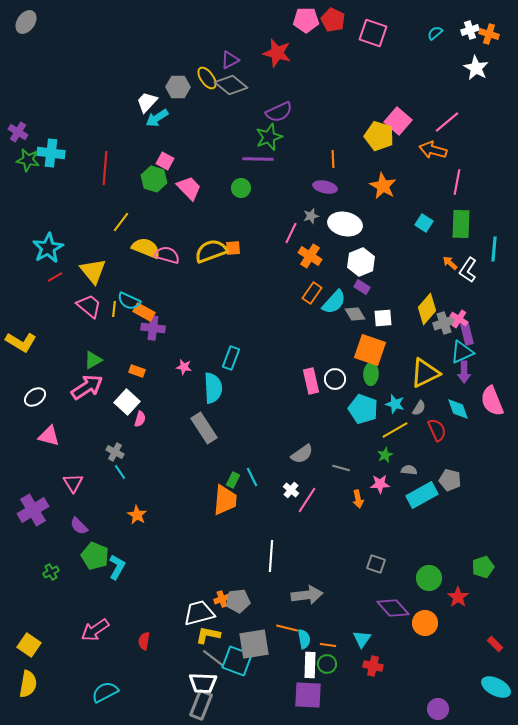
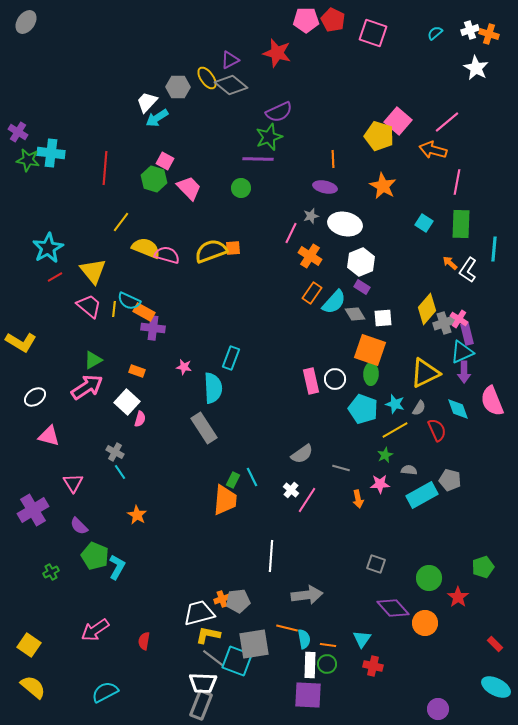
yellow semicircle at (28, 684): moved 5 px right, 3 px down; rotated 60 degrees counterclockwise
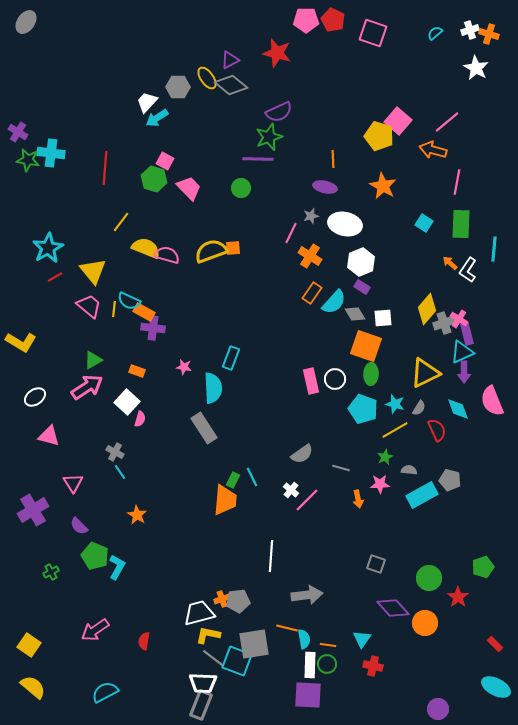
orange square at (370, 350): moved 4 px left, 4 px up
green star at (385, 455): moved 2 px down
pink line at (307, 500): rotated 12 degrees clockwise
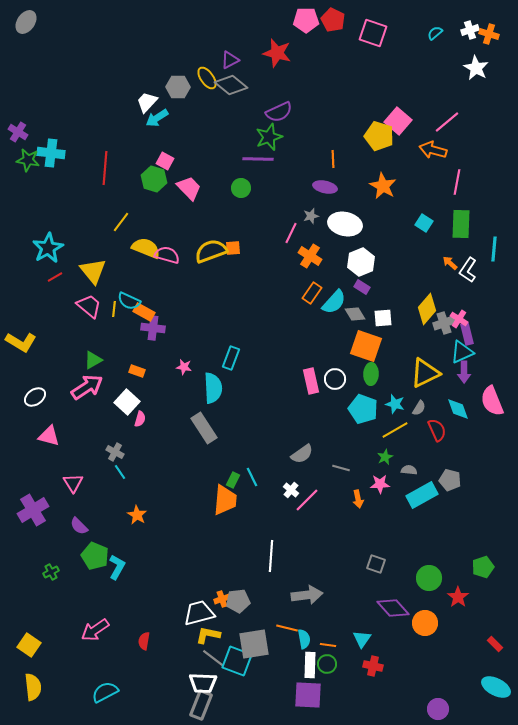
yellow semicircle at (33, 687): rotated 44 degrees clockwise
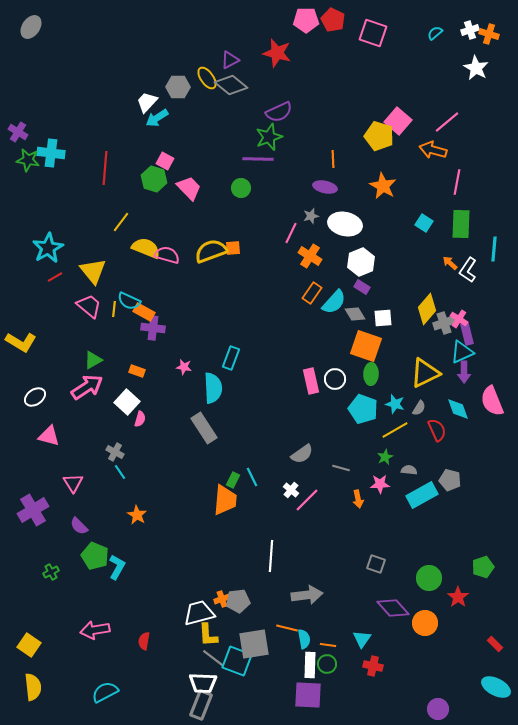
gray ellipse at (26, 22): moved 5 px right, 5 px down
pink arrow at (95, 630): rotated 24 degrees clockwise
yellow L-shape at (208, 635): rotated 105 degrees counterclockwise
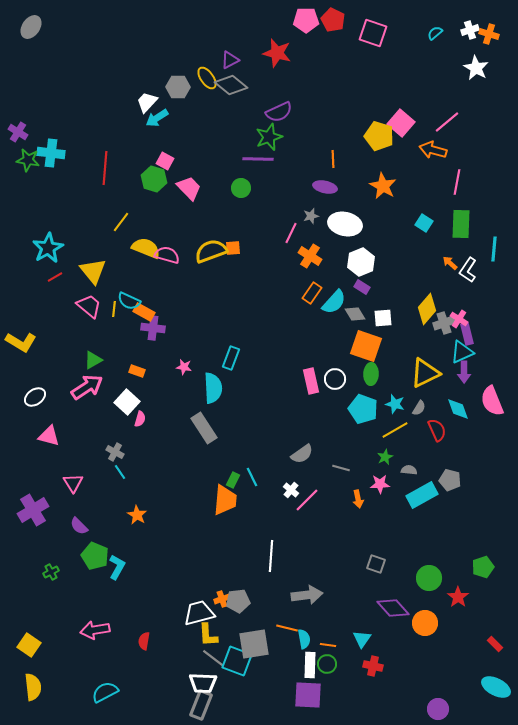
pink square at (398, 121): moved 3 px right, 2 px down
